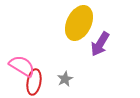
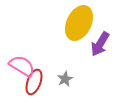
red ellipse: rotated 10 degrees clockwise
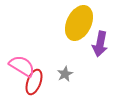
purple arrow: rotated 20 degrees counterclockwise
gray star: moved 5 px up
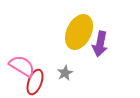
yellow ellipse: moved 9 px down
gray star: moved 1 px up
red ellipse: moved 1 px right
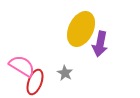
yellow ellipse: moved 2 px right, 3 px up
gray star: rotated 14 degrees counterclockwise
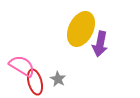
gray star: moved 7 px left, 6 px down
red ellipse: rotated 35 degrees counterclockwise
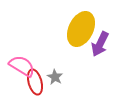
purple arrow: rotated 15 degrees clockwise
gray star: moved 3 px left, 2 px up
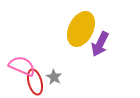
pink semicircle: rotated 8 degrees counterclockwise
gray star: moved 1 px left
